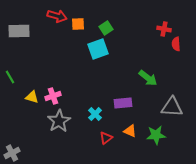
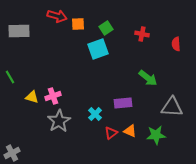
red cross: moved 22 px left, 5 px down
red triangle: moved 5 px right, 5 px up
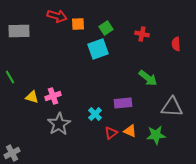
gray star: moved 3 px down
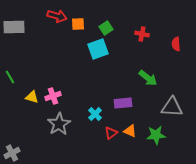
gray rectangle: moved 5 px left, 4 px up
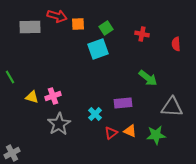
gray rectangle: moved 16 px right
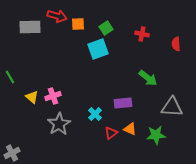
yellow triangle: rotated 24 degrees clockwise
orange triangle: moved 2 px up
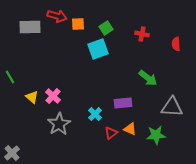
pink cross: rotated 28 degrees counterclockwise
gray cross: rotated 14 degrees counterclockwise
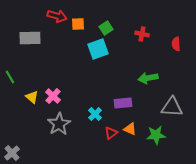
gray rectangle: moved 11 px down
green arrow: rotated 132 degrees clockwise
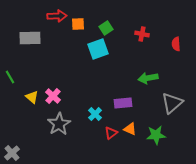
red arrow: rotated 18 degrees counterclockwise
gray triangle: moved 4 px up; rotated 45 degrees counterclockwise
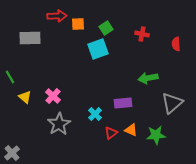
yellow triangle: moved 7 px left
orange triangle: moved 1 px right, 1 px down
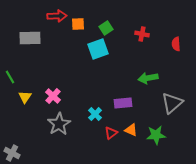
yellow triangle: rotated 24 degrees clockwise
gray cross: rotated 21 degrees counterclockwise
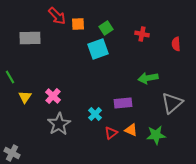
red arrow: rotated 48 degrees clockwise
